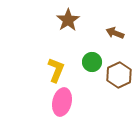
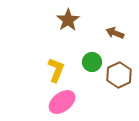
pink ellipse: rotated 40 degrees clockwise
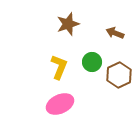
brown star: moved 4 px down; rotated 15 degrees clockwise
yellow L-shape: moved 3 px right, 3 px up
pink ellipse: moved 2 px left, 2 px down; rotated 12 degrees clockwise
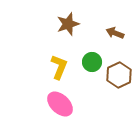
pink ellipse: rotated 68 degrees clockwise
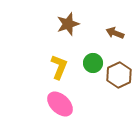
green circle: moved 1 px right, 1 px down
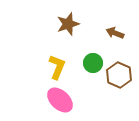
yellow L-shape: moved 2 px left
brown hexagon: rotated 10 degrees counterclockwise
pink ellipse: moved 4 px up
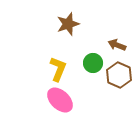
brown arrow: moved 2 px right, 12 px down
yellow L-shape: moved 1 px right, 2 px down
